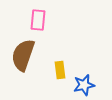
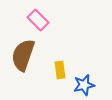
pink rectangle: rotated 50 degrees counterclockwise
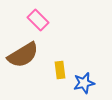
brown semicircle: rotated 140 degrees counterclockwise
blue star: moved 2 px up
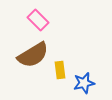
brown semicircle: moved 10 px right
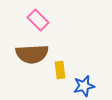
brown semicircle: moved 1 px left, 1 px up; rotated 28 degrees clockwise
blue star: moved 3 px down
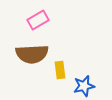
pink rectangle: rotated 75 degrees counterclockwise
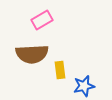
pink rectangle: moved 4 px right
